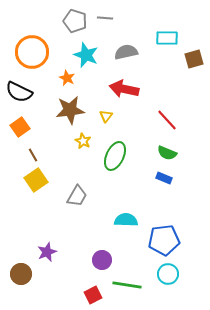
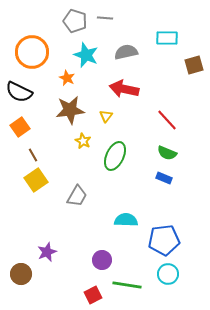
brown square: moved 6 px down
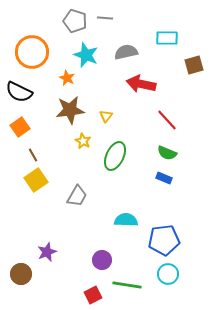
red arrow: moved 17 px right, 5 px up
